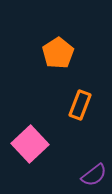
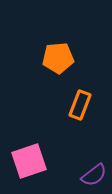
orange pentagon: moved 5 px down; rotated 28 degrees clockwise
pink square: moved 1 px left, 17 px down; rotated 24 degrees clockwise
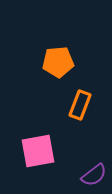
orange pentagon: moved 4 px down
pink square: moved 9 px right, 10 px up; rotated 9 degrees clockwise
